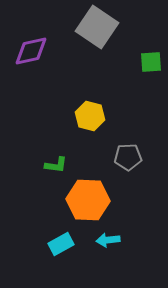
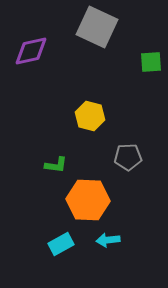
gray square: rotated 9 degrees counterclockwise
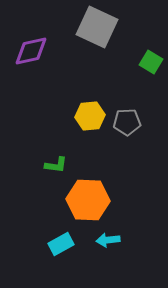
green square: rotated 35 degrees clockwise
yellow hexagon: rotated 20 degrees counterclockwise
gray pentagon: moved 1 px left, 35 px up
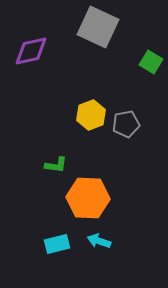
gray square: moved 1 px right
yellow hexagon: moved 1 px right, 1 px up; rotated 16 degrees counterclockwise
gray pentagon: moved 1 px left, 2 px down; rotated 8 degrees counterclockwise
orange hexagon: moved 2 px up
cyan arrow: moved 9 px left, 1 px down; rotated 25 degrees clockwise
cyan rectangle: moved 4 px left; rotated 15 degrees clockwise
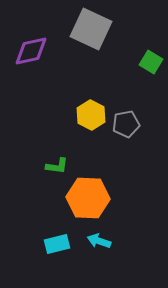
gray square: moved 7 px left, 2 px down
yellow hexagon: rotated 12 degrees counterclockwise
green L-shape: moved 1 px right, 1 px down
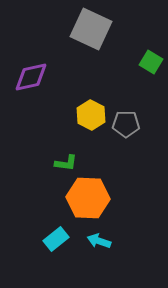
purple diamond: moved 26 px down
gray pentagon: rotated 12 degrees clockwise
green L-shape: moved 9 px right, 3 px up
cyan rectangle: moved 1 px left, 5 px up; rotated 25 degrees counterclockwise
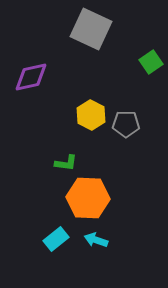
green square: rotated 25 degrees clockwise
cyan arrow: moved 3 px left, 1 px up
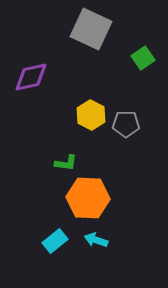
green square: moved 8 px left, 4 px up
cyan rectangle: moved 1 px left, 2 px down
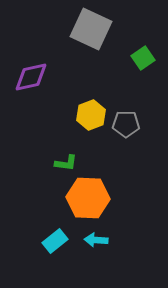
yellow hexagon: rotated 12 degrees clockwise
cyan arrow: rotated 15 degrees counterclockwise
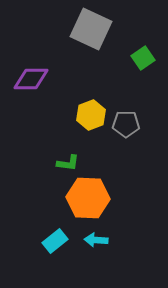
purple diamond: moved 2 px down; rotated 12 degrees clockwise
green L-shape: moved 2 px right
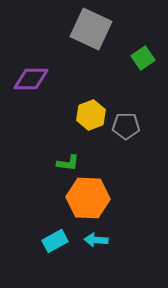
gray pentagon: moved 2 px down
cyan rectangle: rotated 10 degrees clockwise
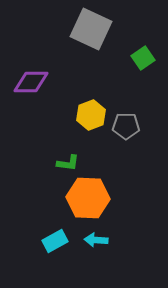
purple diamond: moved 3 px down
